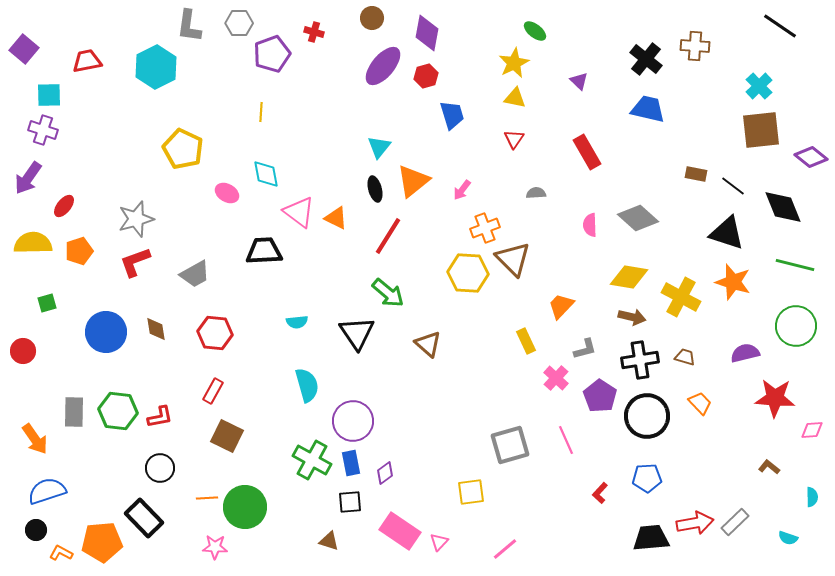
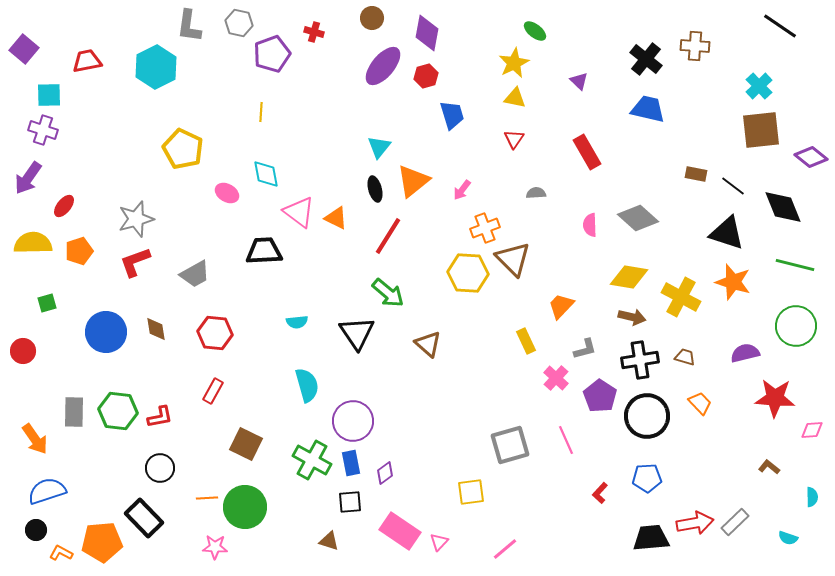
gray hexagon at (239, 23): rotated 12 degrees clockwise
brown square at (227, 436): moved 19 px right, 8 px down
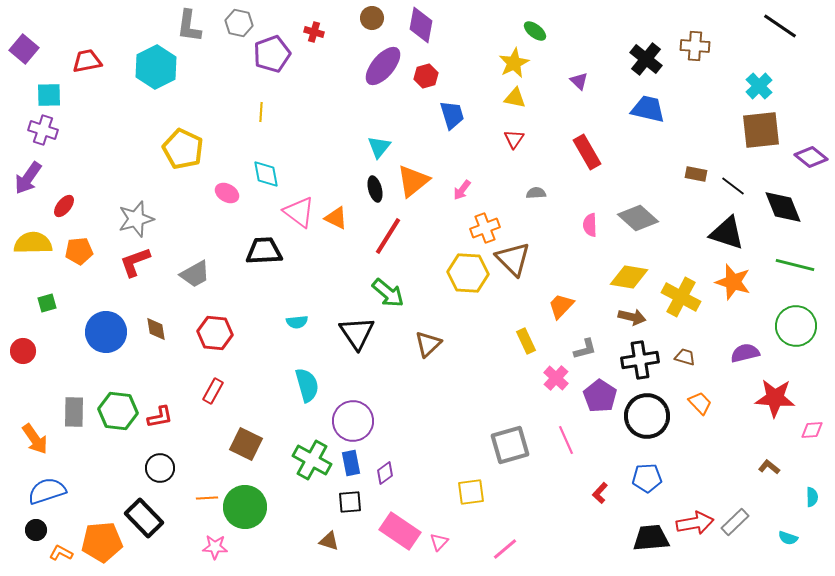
purple diamond at (427, 33): moved 6 px left, 8 px up
orange pentagon at (79, 251): rotated 12 degrees clockwise
brown triangle at (428, 344): rotated 36 degrees clockwise
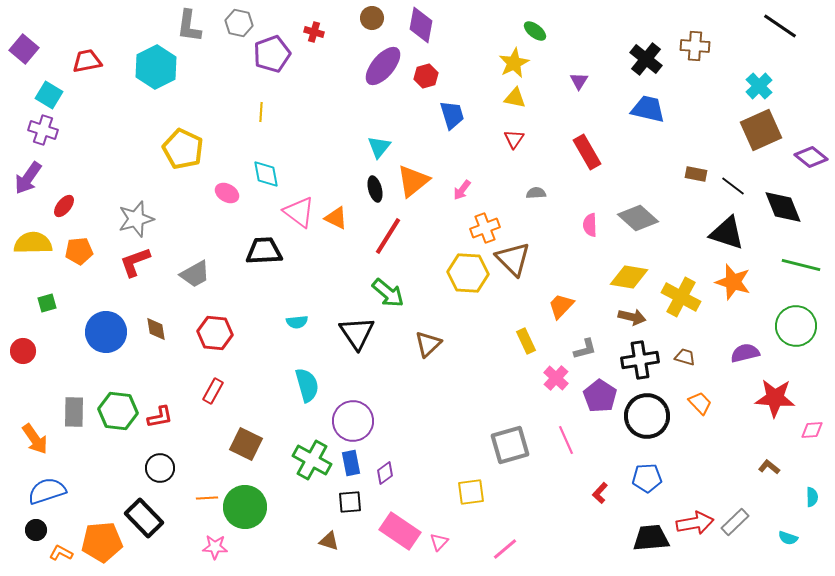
purple triangle at (579, 81): rotated 18 degrees clockwise
cyan square at (49, 95): rotated 32 degrees clockwise
brown square at (761, 130): rotated 18 degrees counterclockwise
green line at (795, 265): moved 6 px right
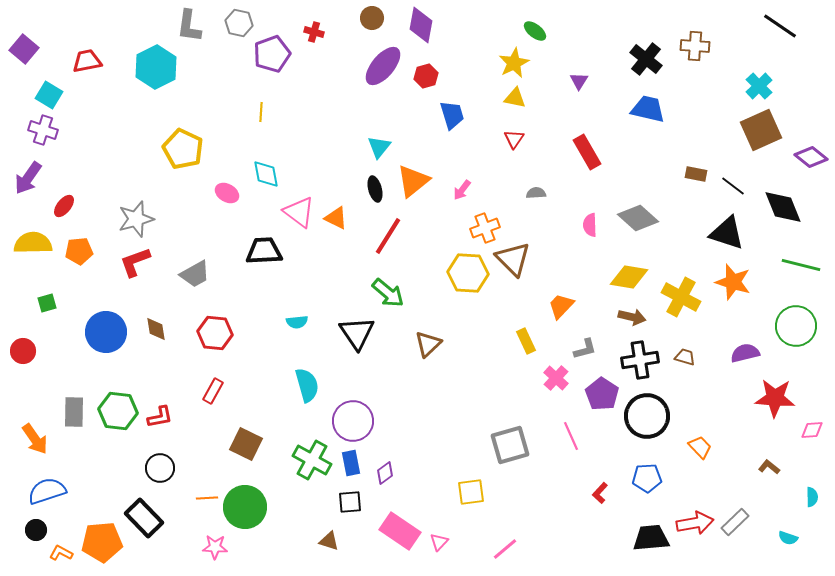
purple pentagon at (600, 396): moved 2 px right, 2 px up
orange trapezoid at (700, 403): moved 44 px down
pink line at (566, 440): moved 5 px right, 4 px up
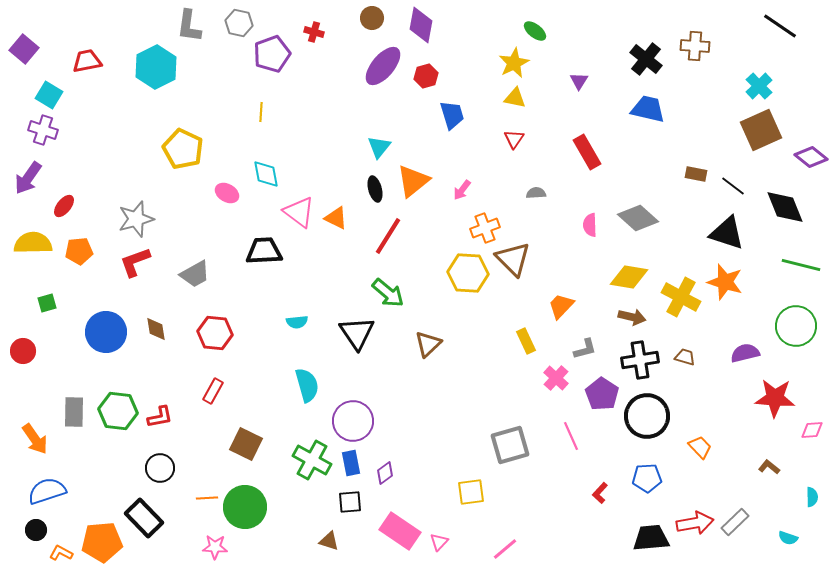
black diamond at (783, 207): moved 2 px right
orange star at (733, 282): moved 8 px left
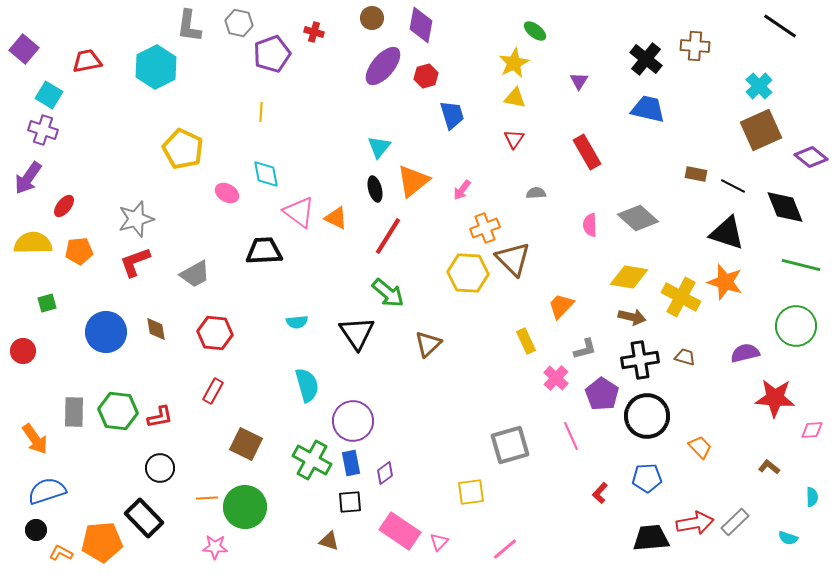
black line at (733, 186): rotated 10 degrees counterclockwise
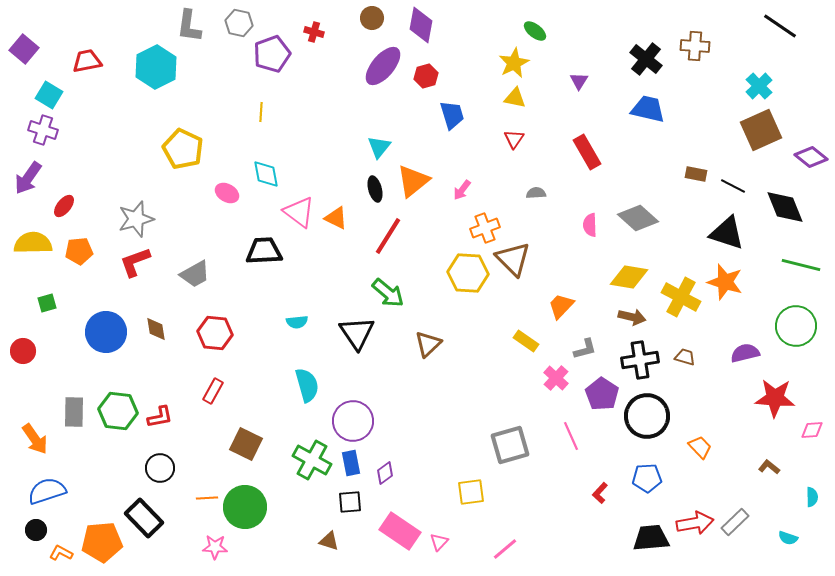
yellow rectangle at (526, 341): rotated 30 degrees counterclockwise
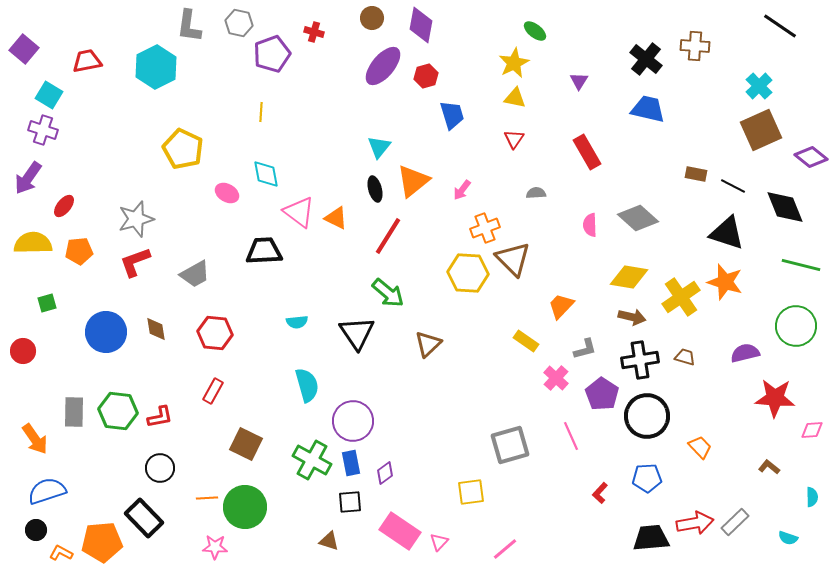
yellow cross at (681, 297): rotated 27 degrees clockwise
